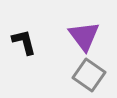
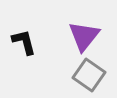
purple triangle: rotated 16 degrees clockwise
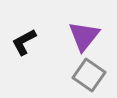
black L-shape: rotated 104 degrees counterclockwise
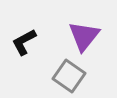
gray square: moved 20 px left, 1 px down
